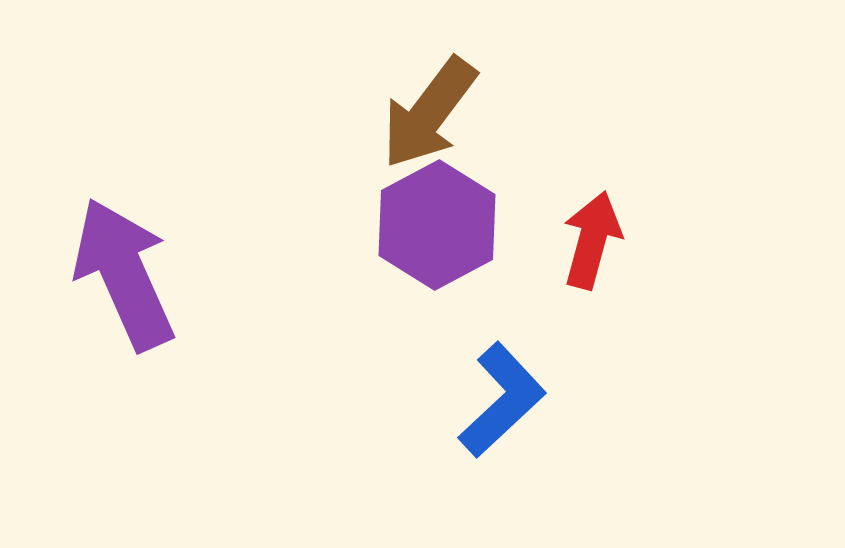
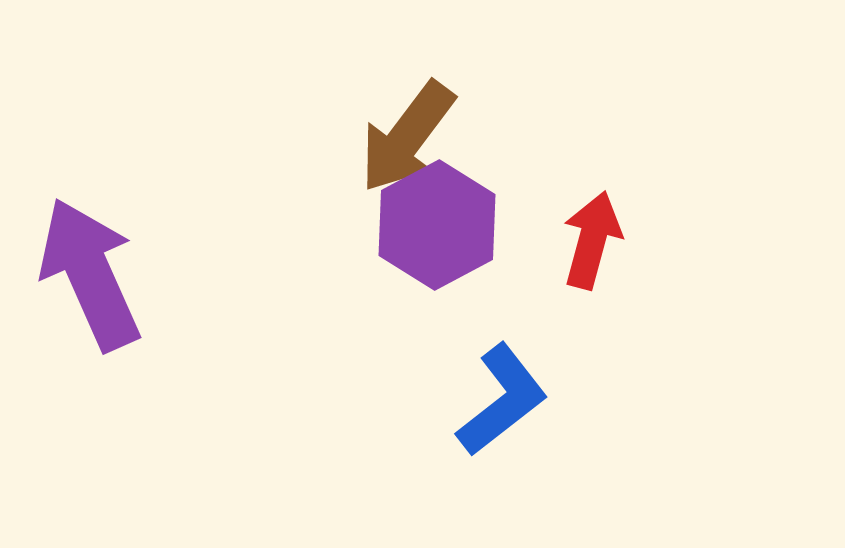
brown arrow: moved 22 px left, 24 px down
purple arrow: moved 34 px left
blue L-shape: rotated 5 degrees clockwise
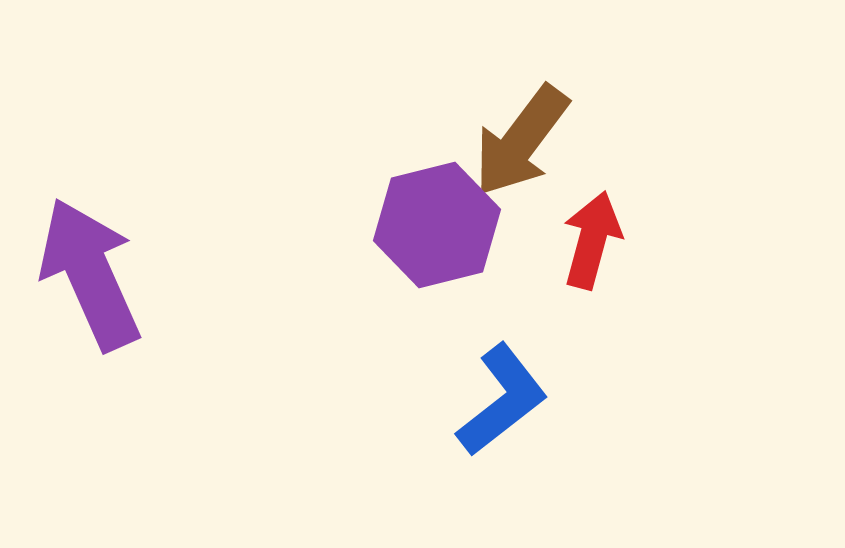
brown arrow: moved 114 px right, 4 px down
purple hexagon: rotated 14 degrees clockwise
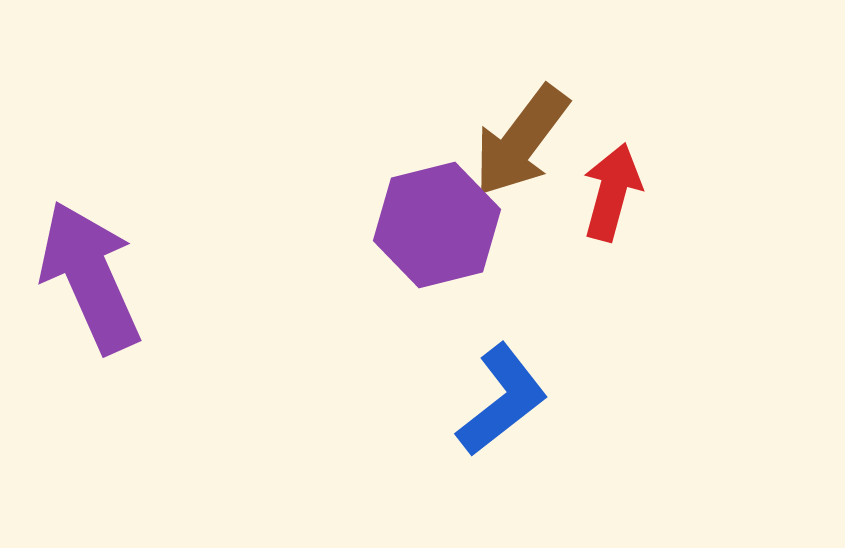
red arrow: moved 20 px right, 48 px up
purple arrow: moved 3 px down
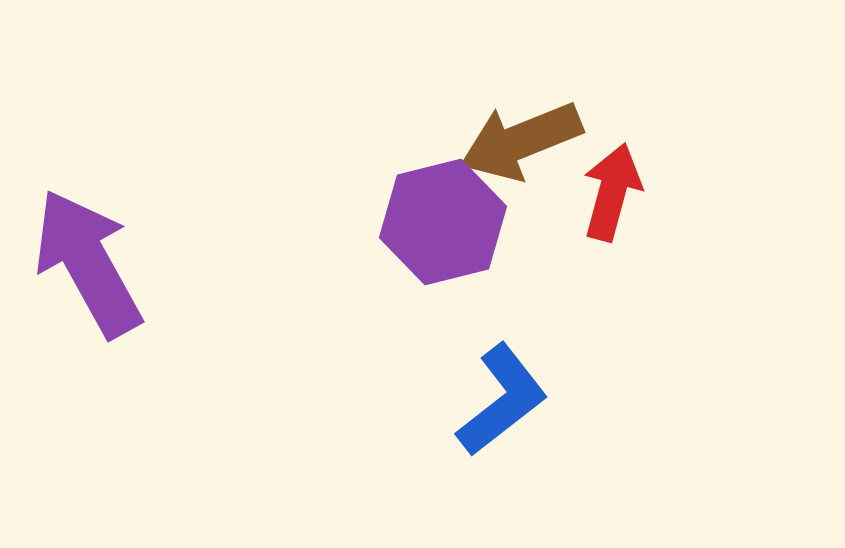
brown arrow: rotated 31 degrees clockwise
purple hexagon: moved 6 px right, 3 px up
purple arrow: moved 2 px left, 14 px up; rotated 5 degrees counterclockwise
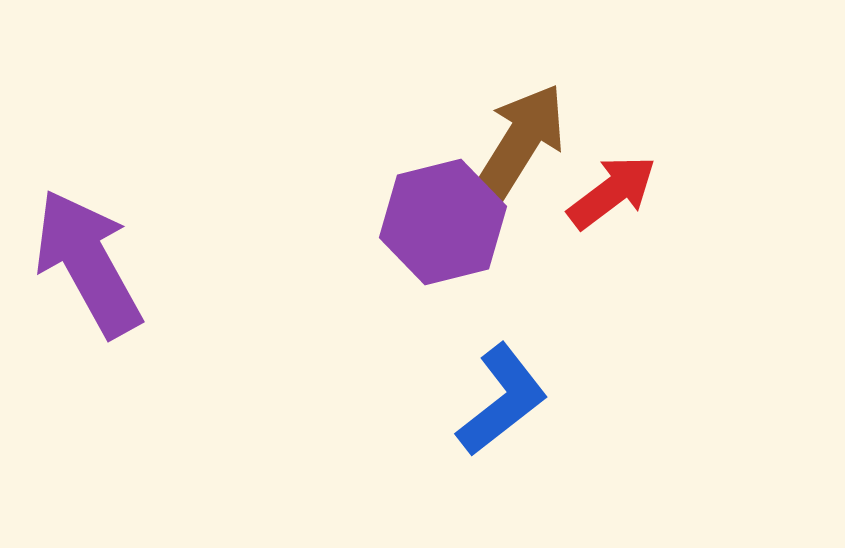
brown arrow: rotated 144 degrees clockwise
red arrow: rotated 38 degrees clockwise
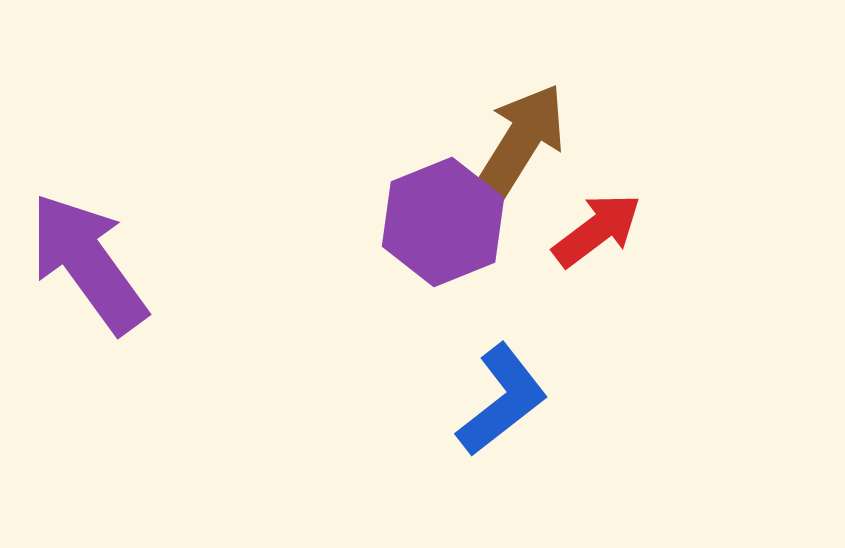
red arrow: moved 15 px left, 38 px down
purple hexagon: rotated 8 degrees counterclockwise
purple arrow: rotated 7 degrees counterclockwise
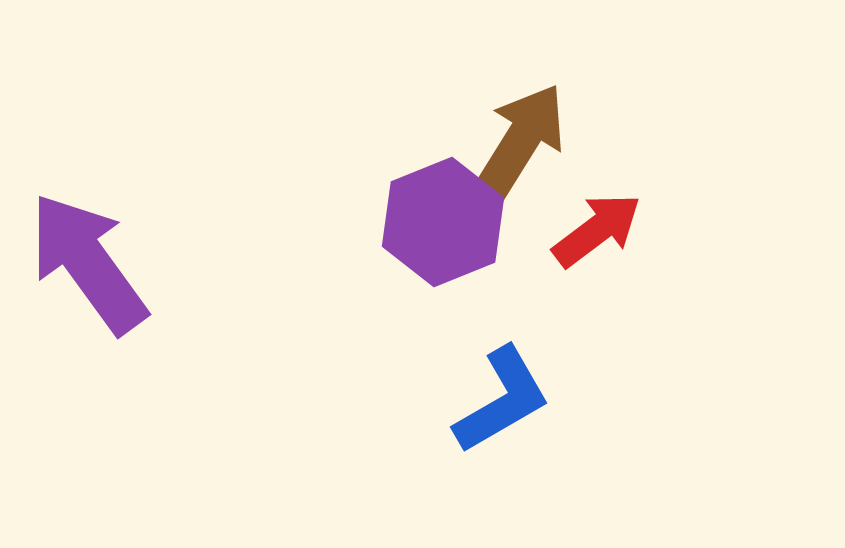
blue L-shape: rotated 8 degrees clockwise
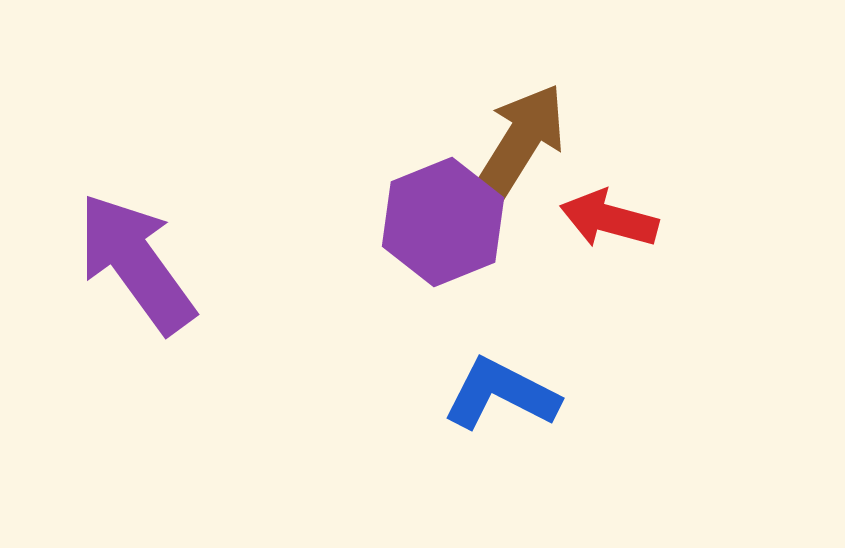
red arrow: moved 12 px right, 11 px up; rotated 128 degrees counterclockwise
purple arrow: moved 48 px right
blue L-shape: moved 1 px left, 6 px up; rotated 123 degrees counterclockwise
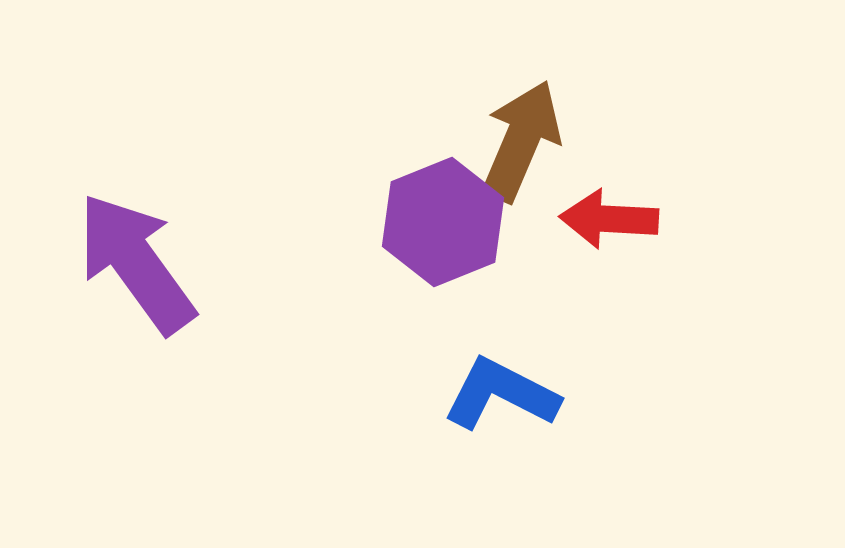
brown arrow: rotated 9 degrees counterclockwise
red arrow: rotated 12 degrees counterclockwise
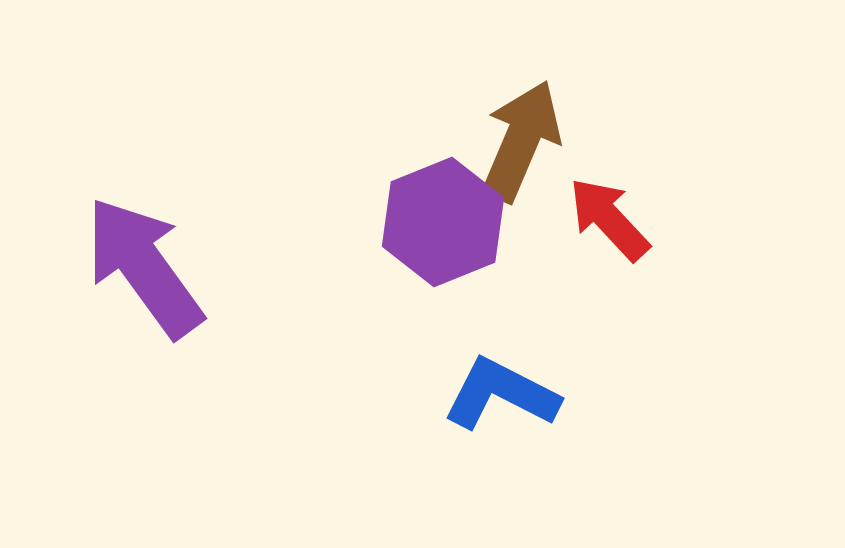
red arrow: rotated 44 degrees clockwise
purple arrow: moved 8 px right, 4 px down
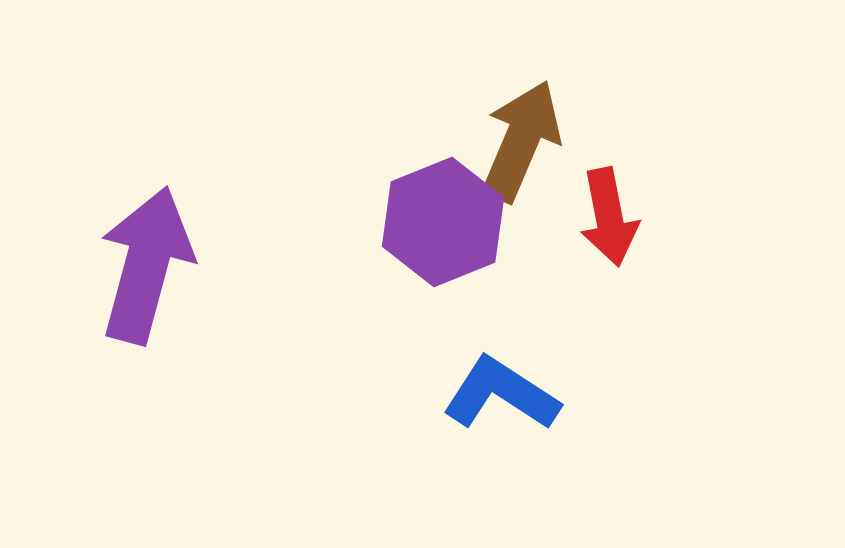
red arrow: moved 2 px up; rotated 148 degrees counterclockwise
purple arrow: moved 2 px right, 2 px up; rotated 51 degrees clockwise
blue L-shape: rotated 6 degrees clockwise
